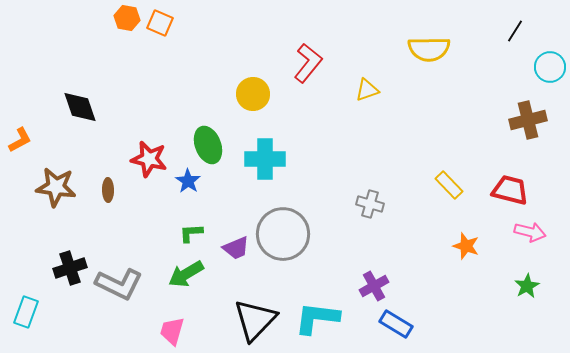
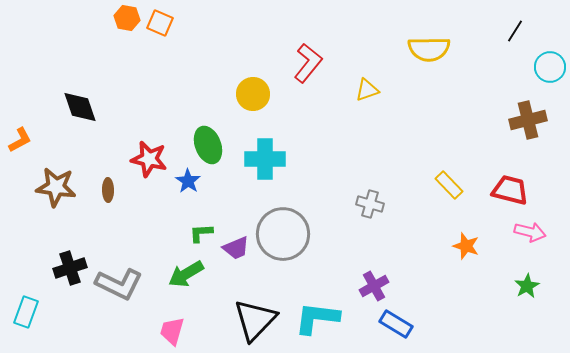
green L-shape: moved 10 px right
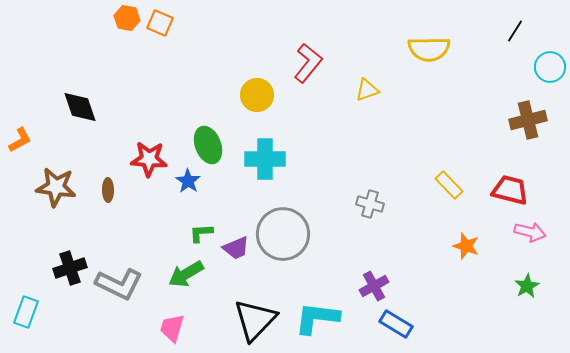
yellow circle: moved 4 px right, 1 px down
red star: rotated 9 degrees counterclockwise
pink trapezoid: moved 3 px up
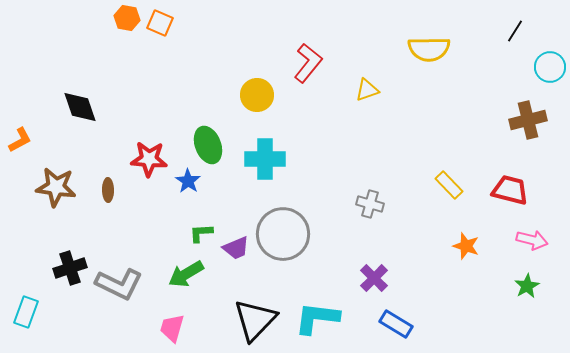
pink arrow: moved 2 px right, 8 px down
purple cross: moved 8 px up; rotated 16 degrees counterclockwise
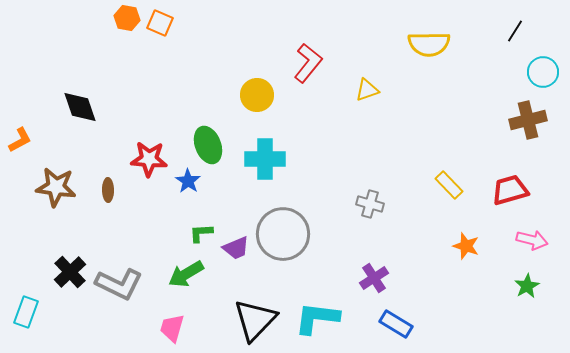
yellow semicircle: moved 5 px up
cyan circle: moved 7 px left, 5 px down
red trapezoid: rotated 30 degrees counterclockwise
black cross: moved 4 px down; rotated 24 degrees counterclockwise
purple cross: rotated 12 degrees clockwise
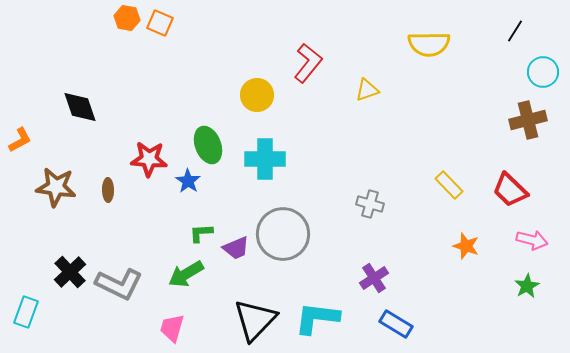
red trapezoid: rotated 120 degrees counterclockwise
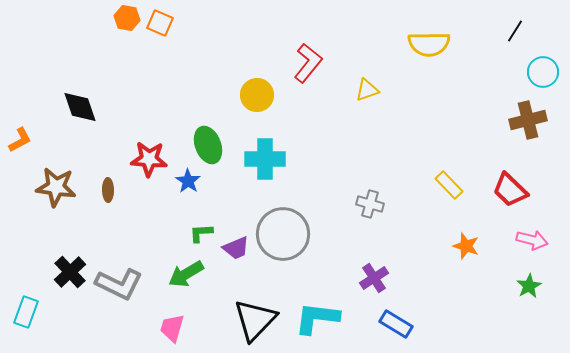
green star: moved 2 px right
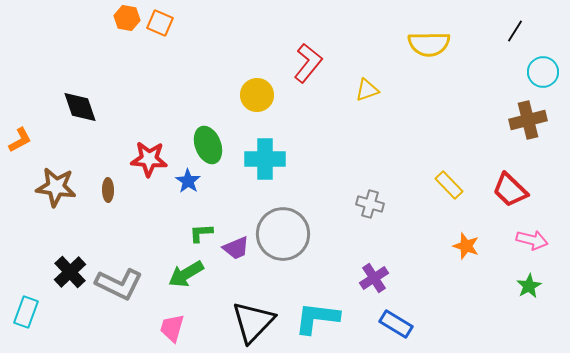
black triangle: moved 2 px left, 2 px down
